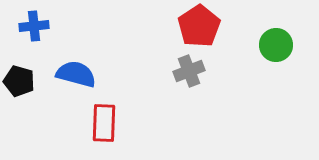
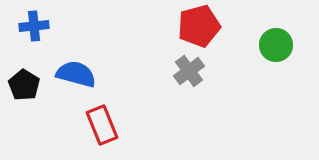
red pentagon: rotated 18 degrees clockwise
gray cross: rotated 16 degrees counterclockwise
black pentagon: moved 5 px right, 4 px down; rotated 16 degrees clockwise
red rectangle: moved 2 px left, 2 px down; rotated 24 degrees counterclockwise
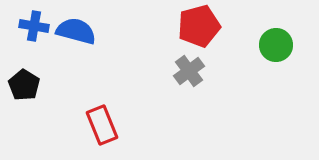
blue cross: rotated 16 degrees clockwise
blue semicircle: moved 43 px up
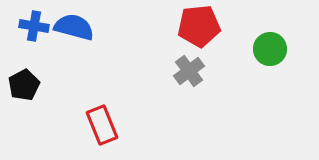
red pentagon: rotated 9 degrees clockwise
blue semicircle: moved 2 px left, 4 px up
green circle: moved 6 px left, 4 px down
black pentagon: rotated 12 degrees clockwise
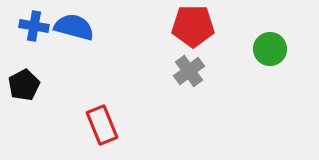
red pentagon: moved 6 px left; rotated 6 degrees clockwise
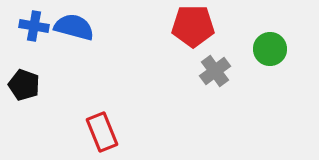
gray cross: moved 26 px right
black pentagon: rotated 24 degrees counterclockwise
red rectangle: moved 7 px down
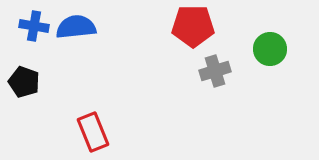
blue semicircle: moved 2 px right; rotated 21 degrees counterclockwise
gray cross: rotated 20 degrees clockwise
black pentagon: moved 3 px up
red rectangle: moved 9 px left
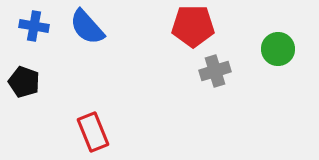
blue semicircle: moved 11 px right; rotated 126 degrees counterclockwise
green circle: moved 8 px right
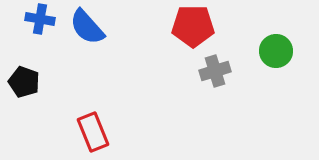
blue cross: moved 6 px right, 7 px up
green circle: moved 2 px left, 2 px down
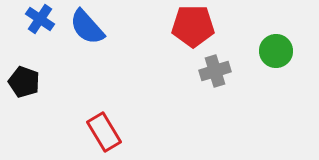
blue cross: rotated 24 degrees clockwise
red rectangle: moved 11 px right; rotated 9 degrees counterclockwise
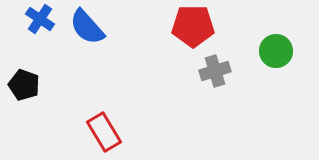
black pentagon: moved 3 px down
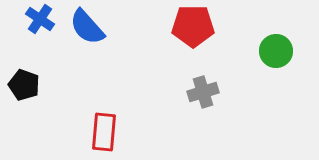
gray cross: moved 12 px left, 21 px down
red rectangle: rotated 36 degrees clockwise
